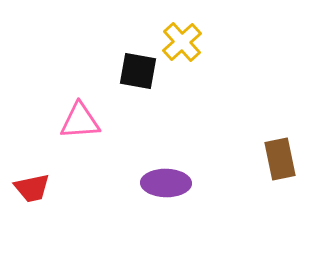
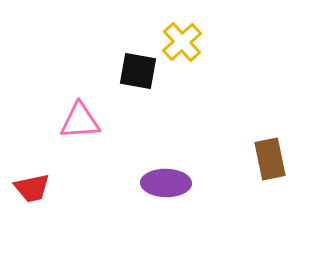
brown rectangle: moved 10 px left
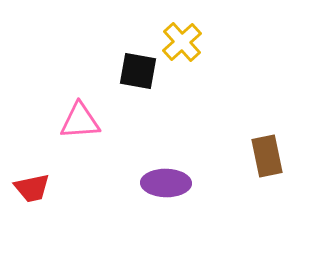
brown rectangle: moved 3 px left, 3 px up
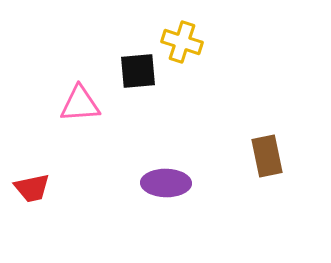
yellow cross: rotated 30 degrees counterclockwise
black square: rotated 15 degrees counterclockwise
pink triangle: moved 17 px up
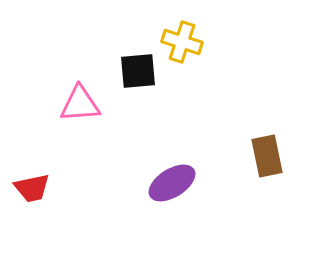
purple ellipse: moved 6 px right; rotated 33 degrees counterclockwise
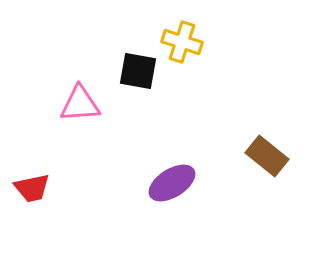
black square: rotated 15 degrees clockwise
brown rectangle: rotated 39 degrees counterclockwise
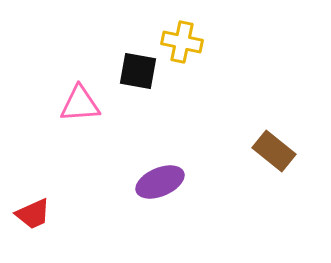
yellow cross: rotated 6 degrees counterclockwise
brown rectangle: moved 7 px right, 5 px up
purple ellipse: moved 12 px left, 1 px up; rotated 9 degrees clockwise
red trapezoid: moved 1 px right, 26 px down; rotated 12 degrees counterclockwise
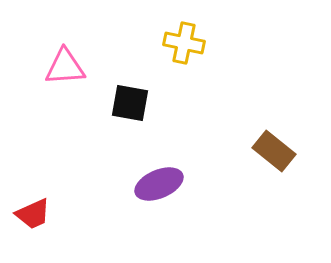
yellow cross: moved 2 px right, 1 px down
black square: moved 8 px left, 32 px down
pink triangle: moved 15 px left, 37 px up
purple ellipse: moved 1 px left, 2 px down
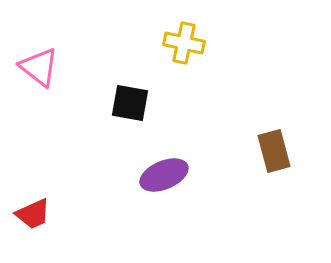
pink triangle: moved 26 px left; rotated 42 degrees clockwise
brown rectangle: rotated 36 degrees clockwise
purple ellipse: moved 5 px right, 9 px up
